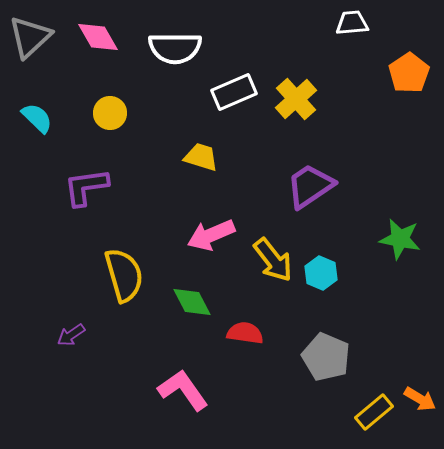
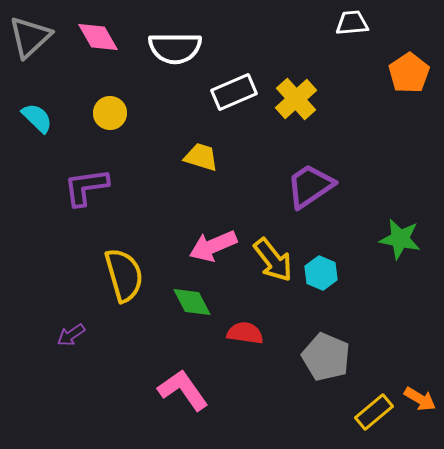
pink arrow: moved 2 px right, 11 px down
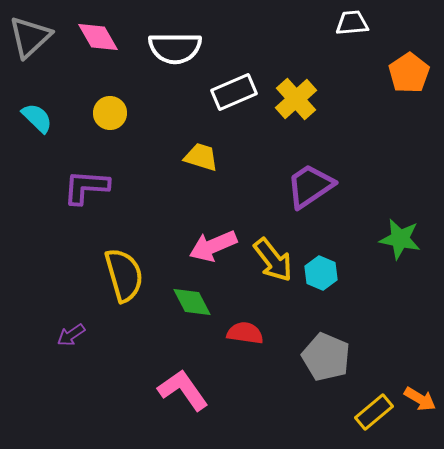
purple L-shape: rotated 12 degrees clockwise
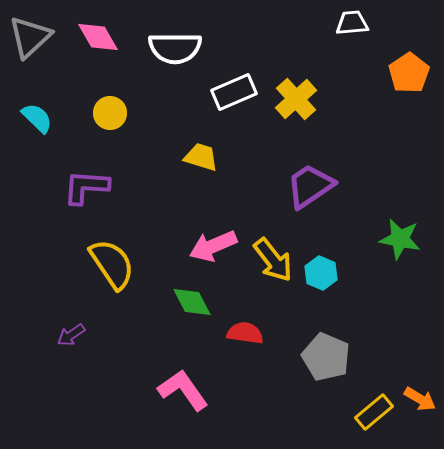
yellow semicircle: moved 12 px left, 11 px up; rotated 18 degrees counterclockwise
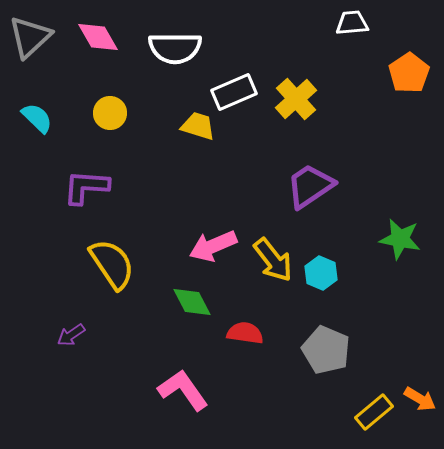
yellow trapezoid: moved 3 px left, 31 px up
gray pentagon: moved 7 px up
